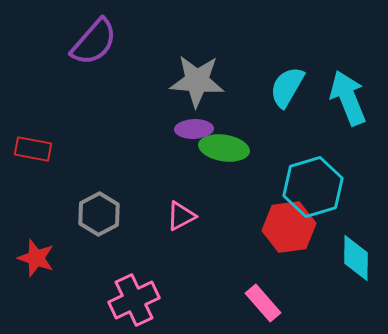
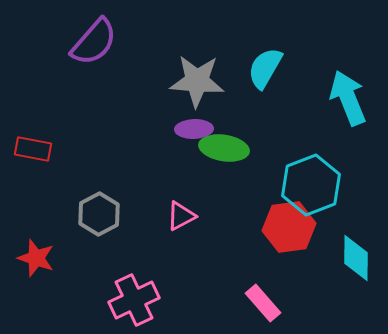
cyan semicircle: moved 22 px left, 19 px up
cyan hexagon: moved 2 px left, 2 px up; rotated 4 degrees counterclockwise
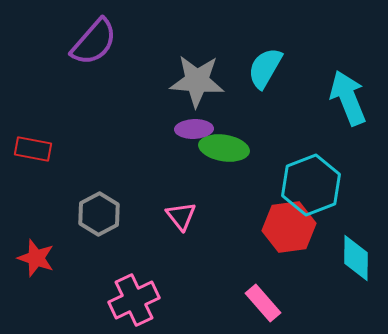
pink triangle: rotated 40 degrees counterclockwise
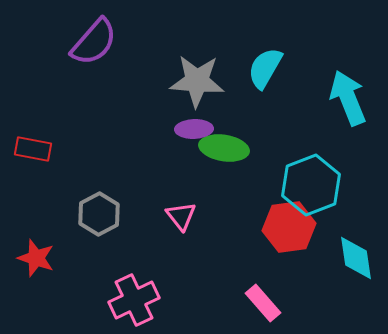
cyan diamond: rotated 9 degrees counterclockwise
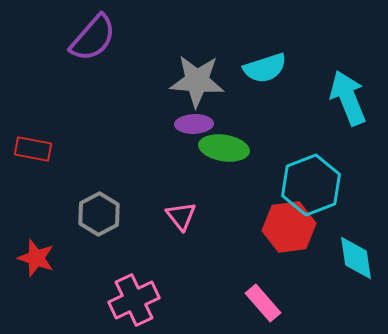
purple semicircle: moved 1 px left, 4 px up
cyan semicircle: rotated 138 degrees counterclockwise
purple ellipse: moved 5 px up
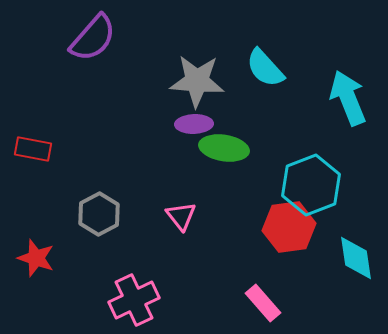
cyan semicircle: rotated 66 degrees clockwise
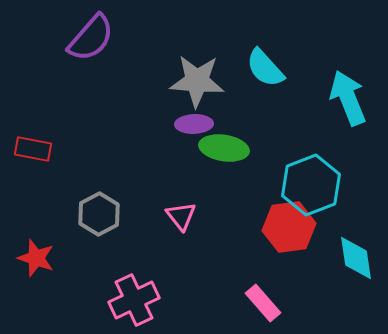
purple semicircle: moved 2 px left
